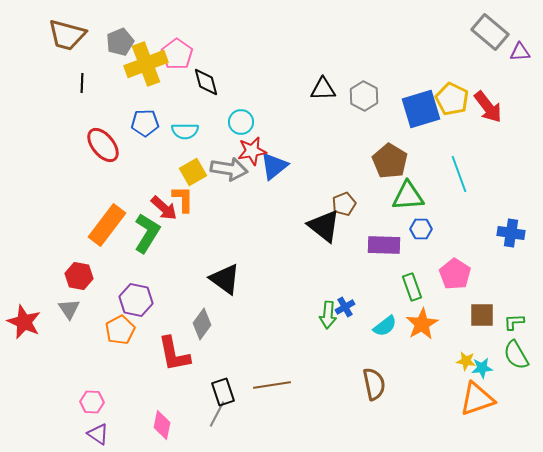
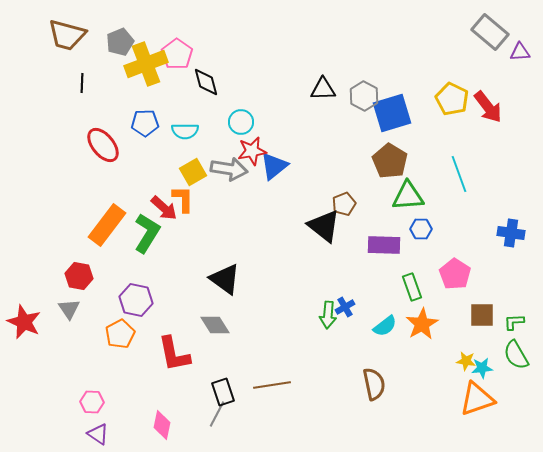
blue square at (421, 109): moved 29 px left, 4 px down
gray diamond at (202, 324): moved 13 px right, 1 px down; rotated 68 degrees counterclockwise
orange pentagon at (120, 330): moved 4 px down
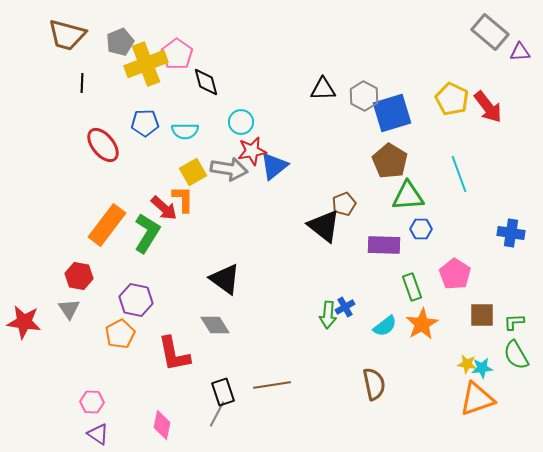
red star at (24, 322): rotated 16 degrees counterclockwise
yellow star at (466, 361): moved 1 px right, 3 px down
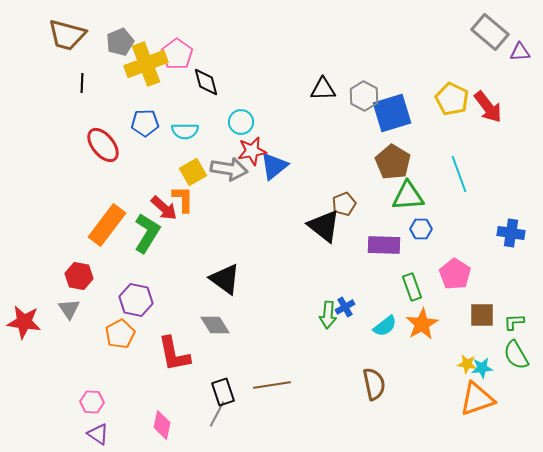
brown pentagon at (390, 161): moved 3 px right, 1 px down
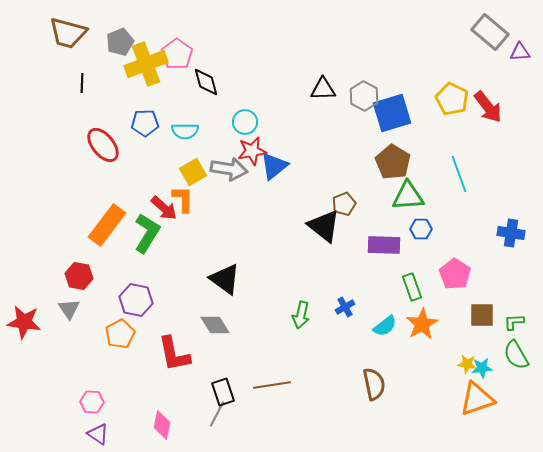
brown trapezoid at (67, 35): moved 1 px right, 2 px up
cyan circle at (241, 122): moved 4 px right
green arrow at (328, 315): moved 27 px left; rotated 8 degrees clockwise
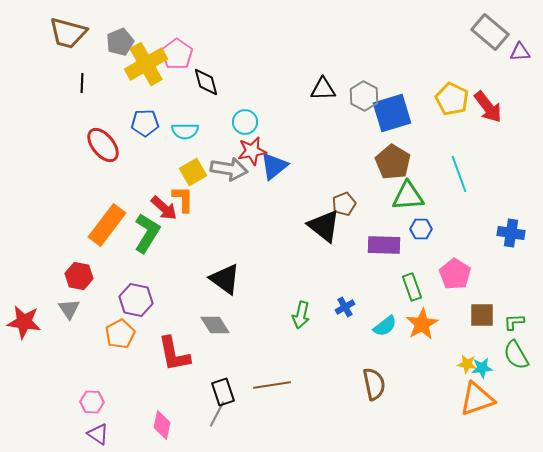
yellow cross at (146, 64): rotated 9 degrees counterclockwise
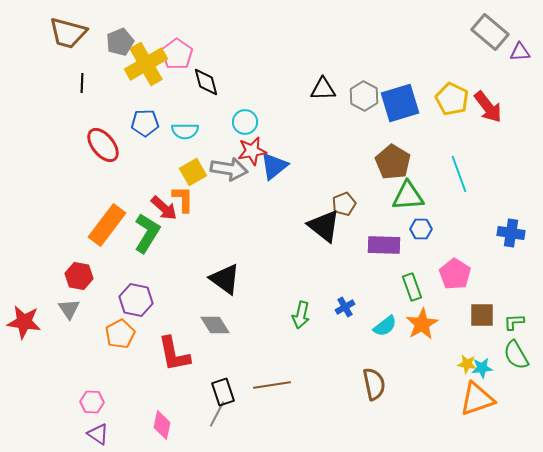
blue square at (392, 113): moved 8 px right, 10 px up
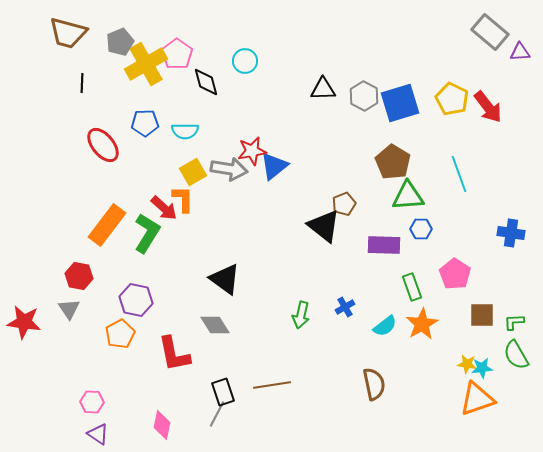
cyan circle at (245, 122): moved 61 px up
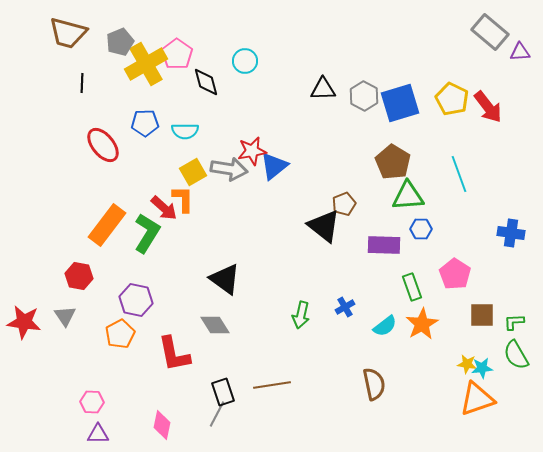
gray triangle at (69, 309): moved 4 px left, 7 px down
purple triangle at (98, 434): rotated 35 degrees counterclockwise
